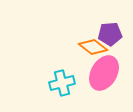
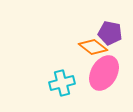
purple pentagon: moved 1 px up; rotated 15 degrees clockwise
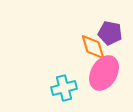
orange diamond: rotated 36 degrees clockwise
cyan cross: moved 2 px right, 5 px down
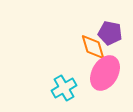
pink ellipse: moved 1 px right
cyan cross: rotated 15 degrees counterclockwise
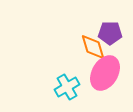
purple pentagon: rotated 10 degrees counterclockwise
cyan cross: moved 3 px right, 1 px up
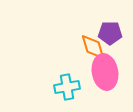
pink ellipse: moved 1 px up; rotated 40 degrees counterclockwise
cyan cross: rotated 20 degrees clockwise
